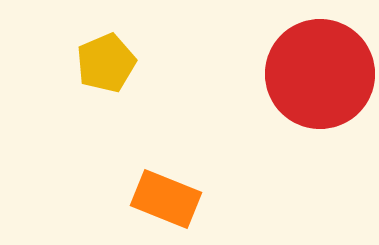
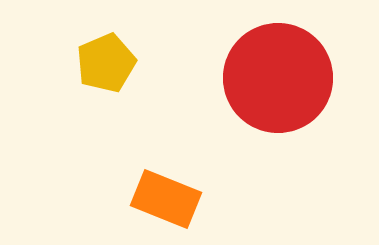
red circle: moved 42 px left, 4 px down
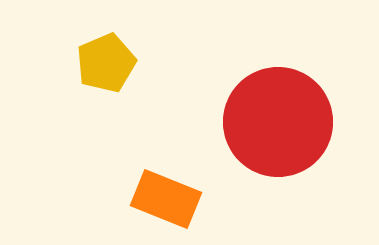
red circle: moved 44 px down
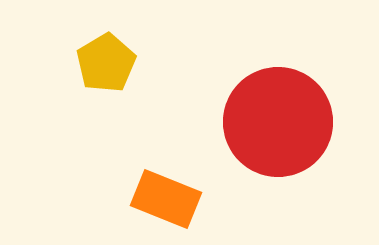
yellow pentagon: rotated 8 degrees counterclockwise
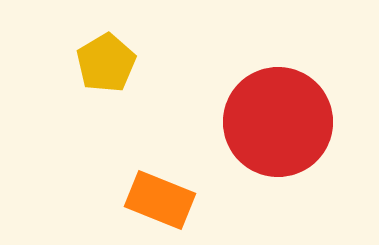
orange rectangle: moved 6 px left, 1 px down
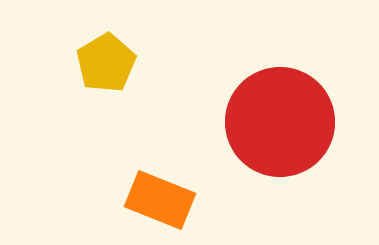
red circle: moved 2 px right
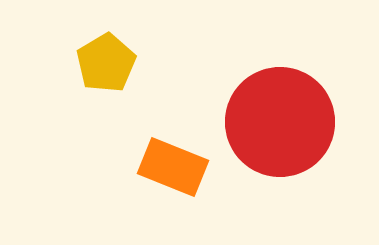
orange rectangle: moved 13 px right, 33 px up
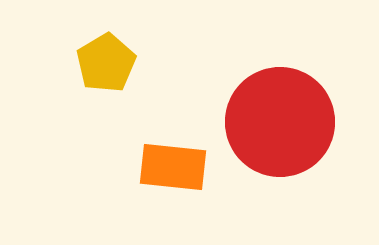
orange rectangle: rotated 16 degrees counterclockwise
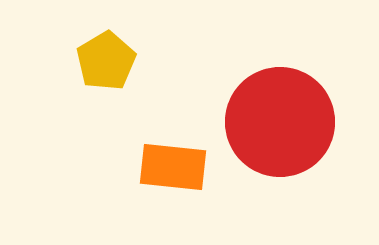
yellow pentagon: moved 2 px up
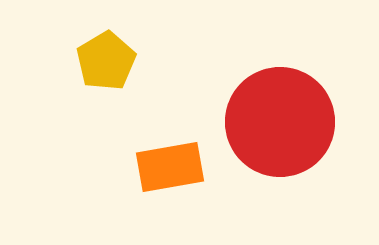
orange rectangle: moved 3 px left; rotated 16 degrees counterclockwise
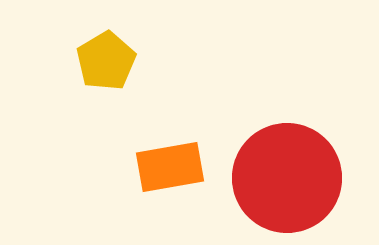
red circle: moved 7 px right, 56 px down
